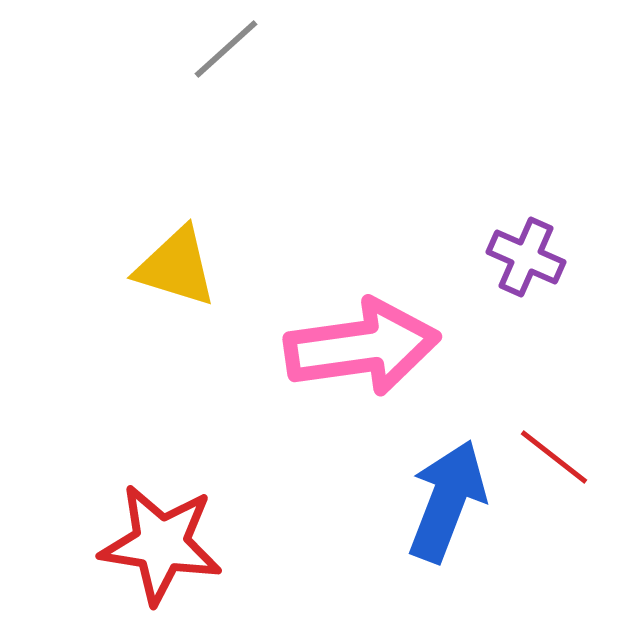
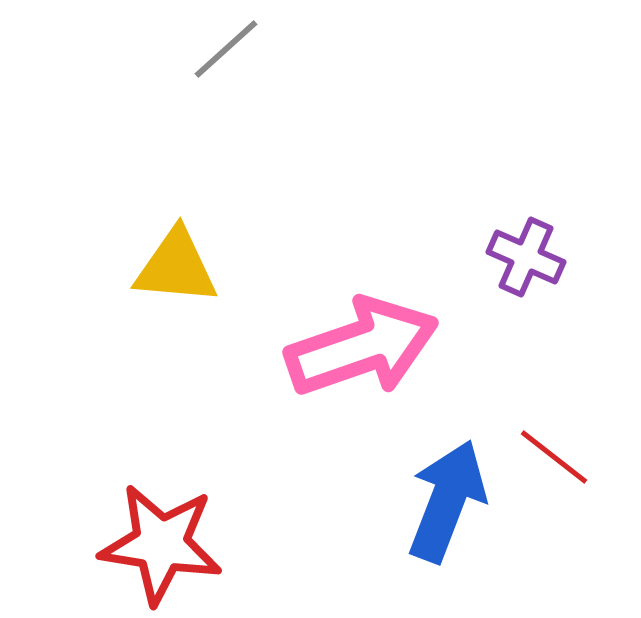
yellow triangle: rotated 12 degrees counterclockwise
pink arrow: rotated 11 degrees counterclockwise
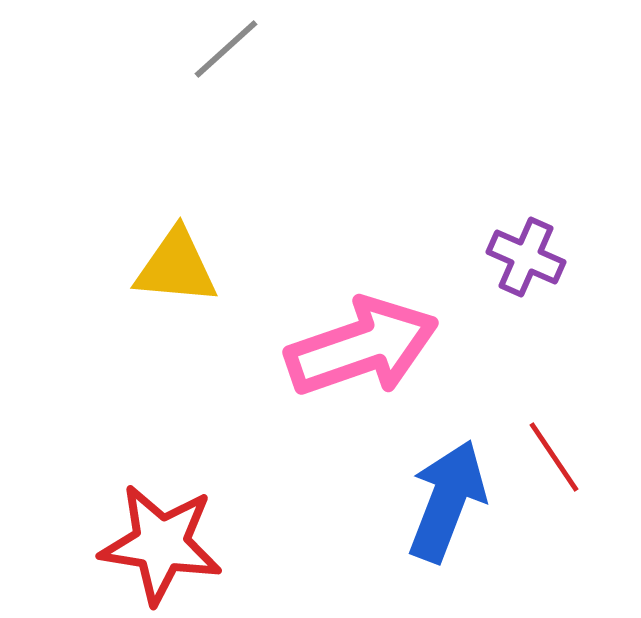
red line: rotated 18 degrees clockwise
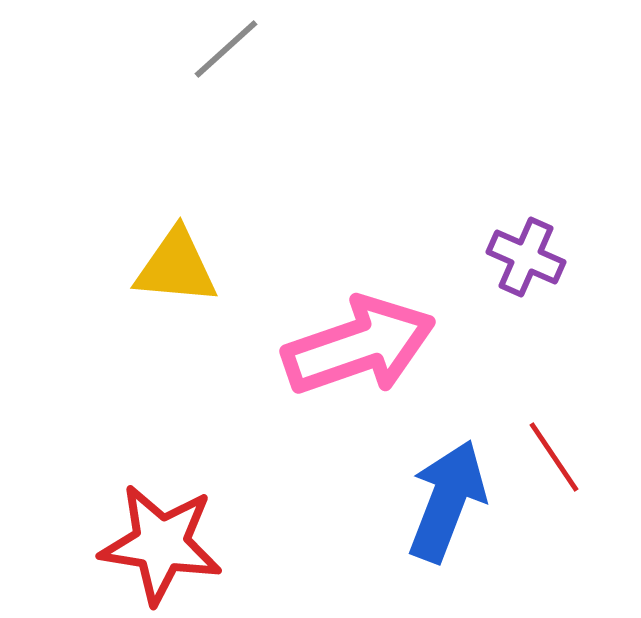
pink arrow: moved 3 px left, 1 px up
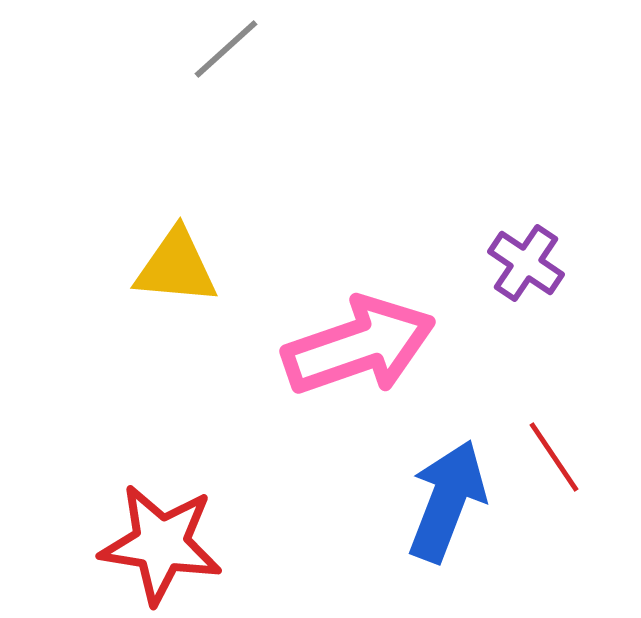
purple cross: moved 6 px down; rotated 10 degrees clockwise
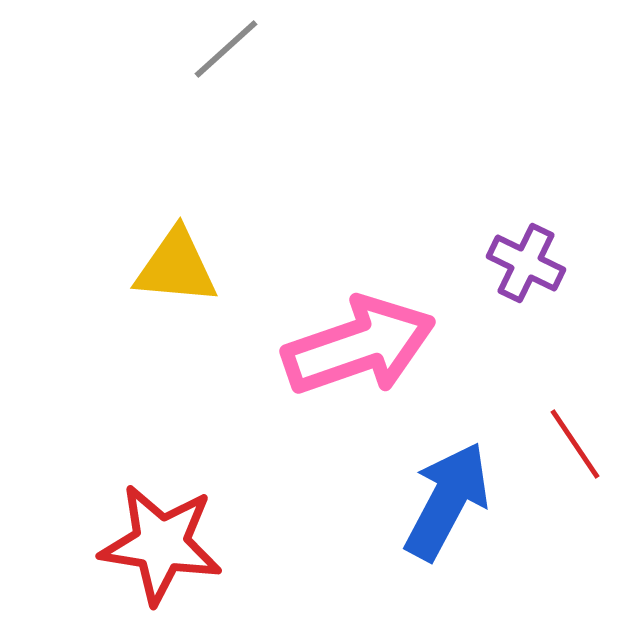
purple cross: rotated 8 degrees counterclockwise
red line: moved 21 px right, 13 px up
blue arrow: rotated 7 degrees clockwise
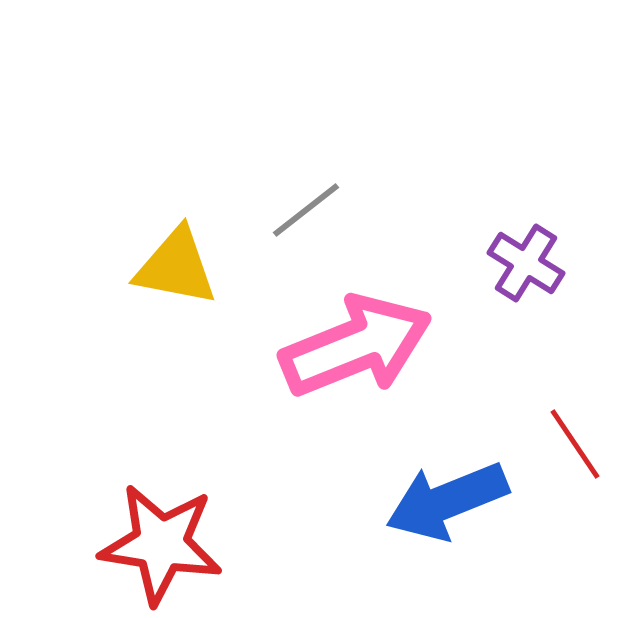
gray line: moved 80 px right, 161 px down; rotated 4 degrees clockwise
purple cross: rotated 6 degrees clockwise
yellow triangle: rotated 6 degrees clockwise
pink arrow: moved 3 px left; rotated 3 degrees counterclockwise
blue arrow: rotated 140 degrees counterclockwise
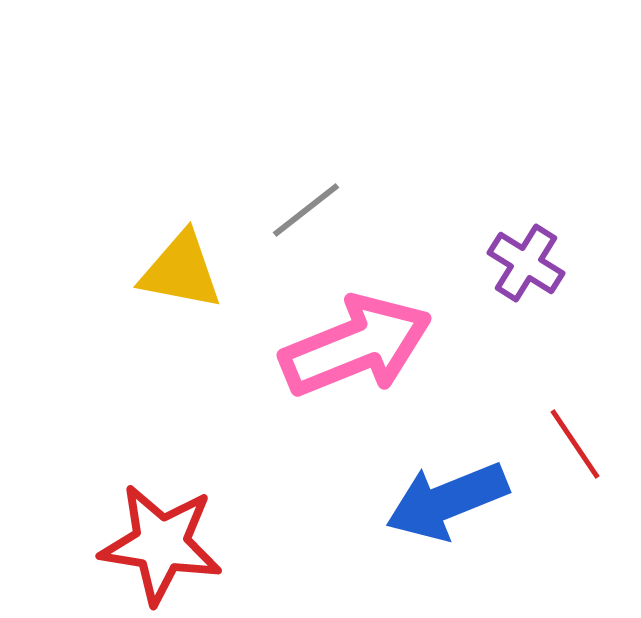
yellow triangle: moved 5 px right, 4 px down
